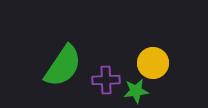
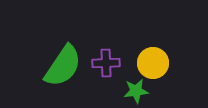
purple cross: moved 17 px up
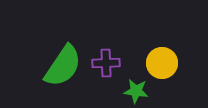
yellow circle: moved 9 px right
green star: rotated 15 degrees clockwise
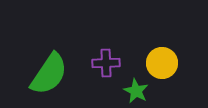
green semicircle: moved 14 px left, 8 px down
green star: rotated 20 degrees clockwise
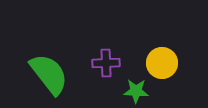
green semicircle: rotated 72 degrees counterclockwise
green star: rotated 25 degrees counterclockwise
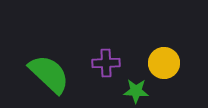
yellow circle: moved 2 px right
green semicircle: rotated 9 degrees counterclockwise
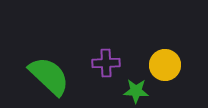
yellow circle: moved 1 px right, 2 px down
green semicircle: moved 2 px down
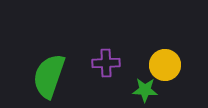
green semicircle: rotated 114 degrees counterclockwise
green star: moved 9 px right, 1 px up
